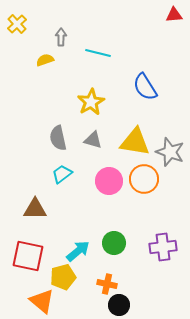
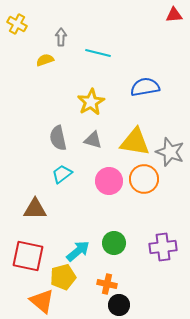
yellow cross: rotated 18 degrees counterclockwise
blue semicircle: rotated 112 degrees clockwise
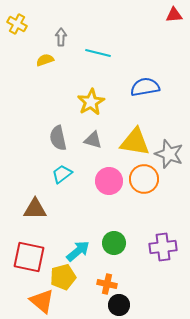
gray star: moved 1 px left, 2 px down
red square: moved 1 px right, 1 px down
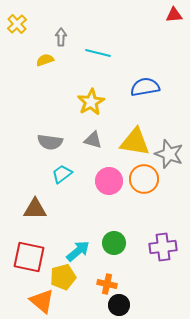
yellow cross: rotated 18 degrees clockwise
gray semicircle: moved 8 px left, 4 px down; rotated 70 degrees counterclockwise
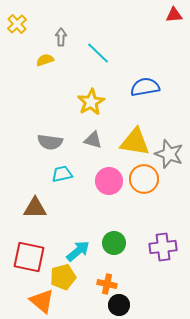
cyan line: rotated 30 degrees clockwise
cyan trapezoid: rotated 25 degrees clockwise
brown triangle: moved 1 px up
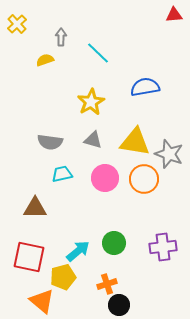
pink circle: moved 4 px left, 3 px up
orange cross: rotated 30 degrees counterclockwise
